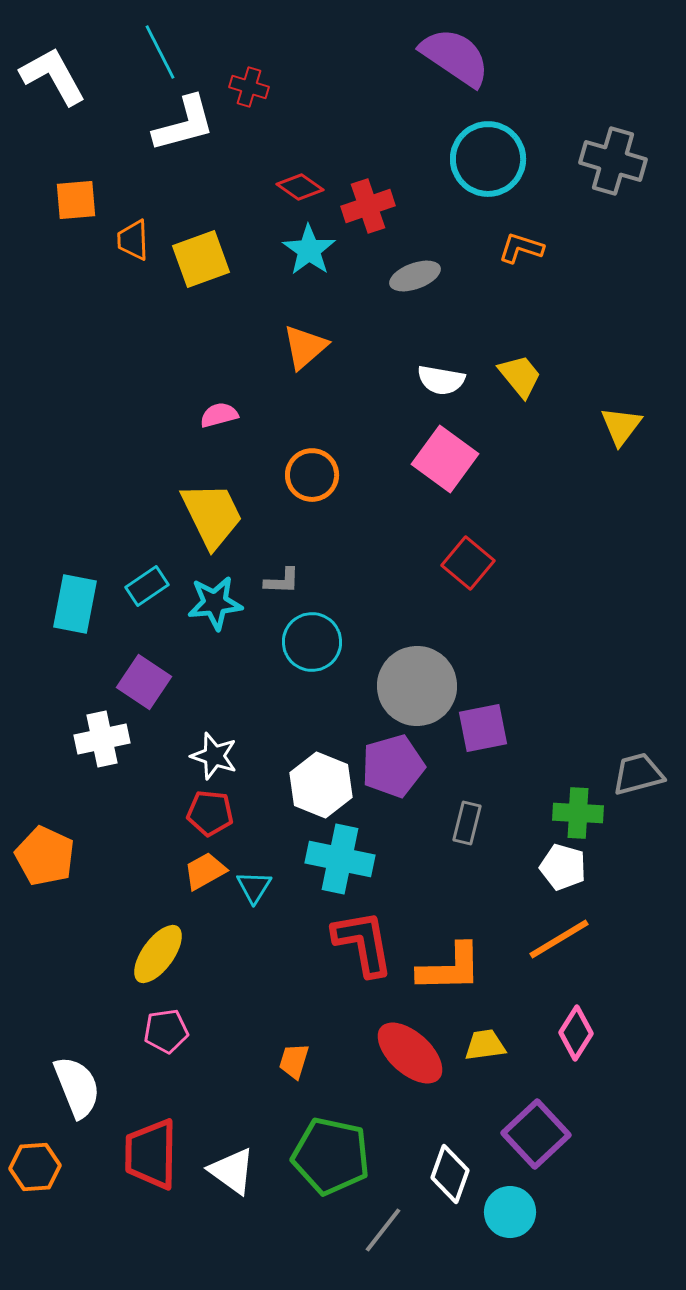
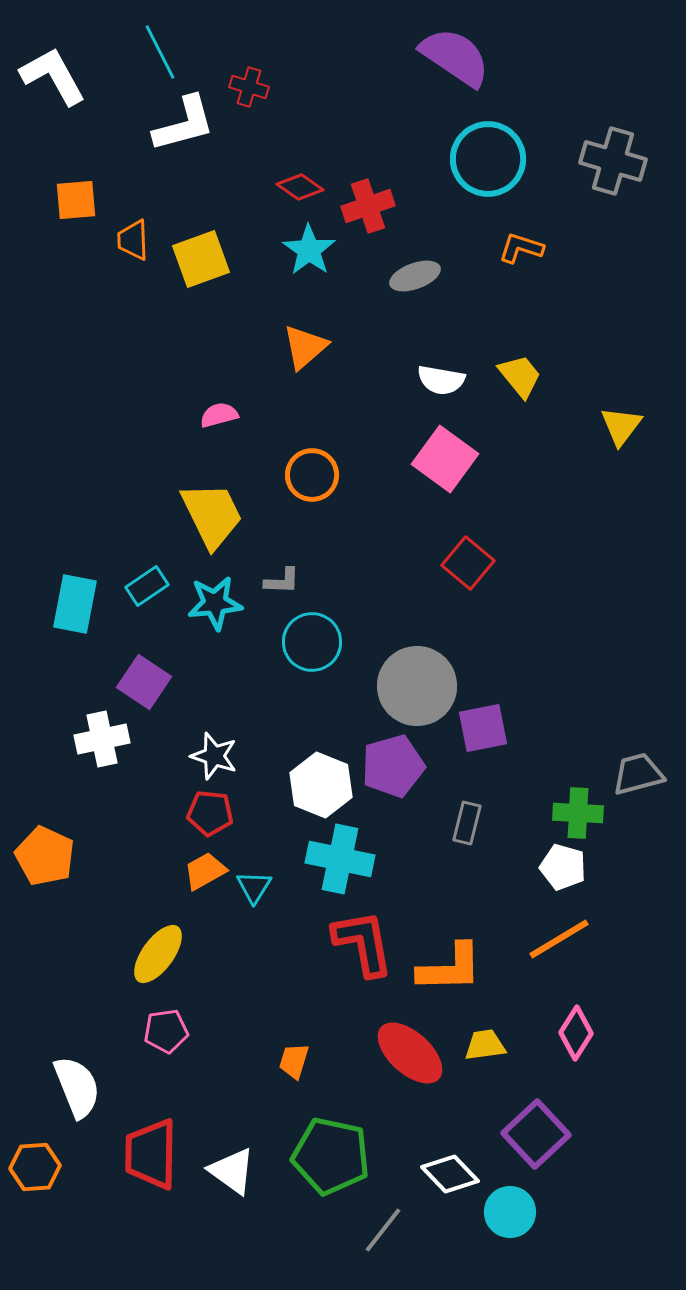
white diamond at (450, 1174): rotated 64 degrees counterclockwise
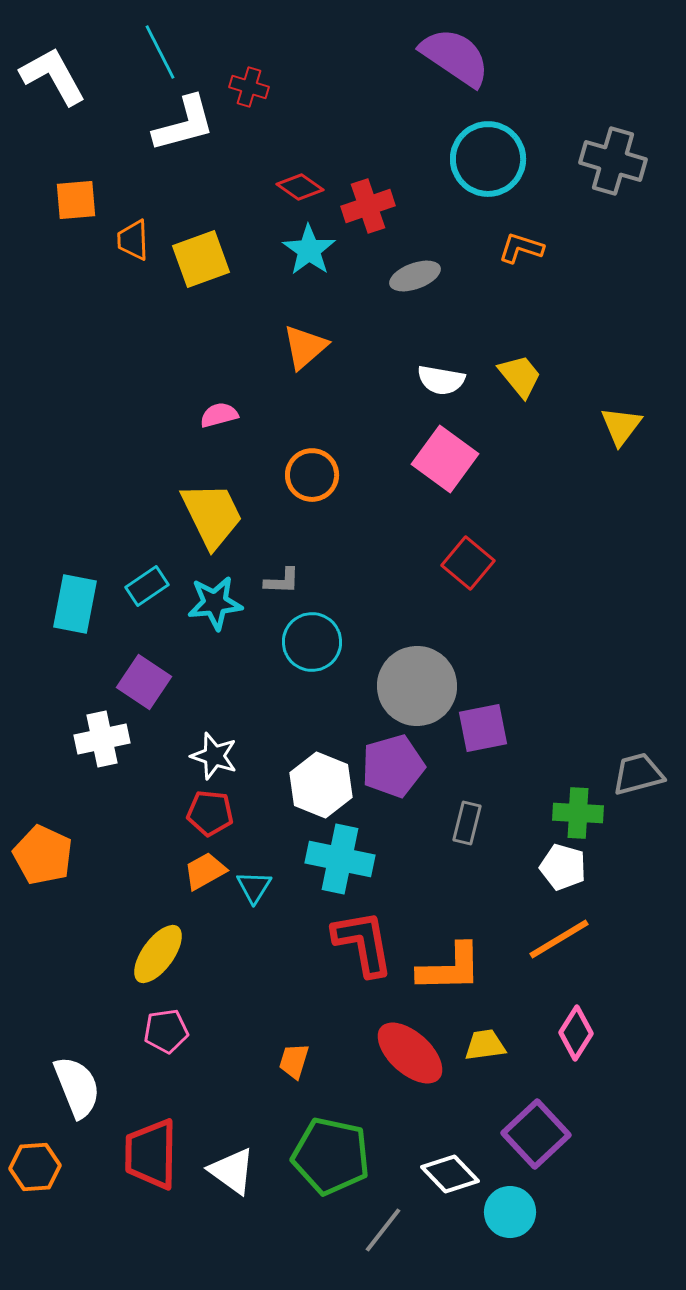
orange pentagon at (45, 856): moved 2 px left, 1 px up
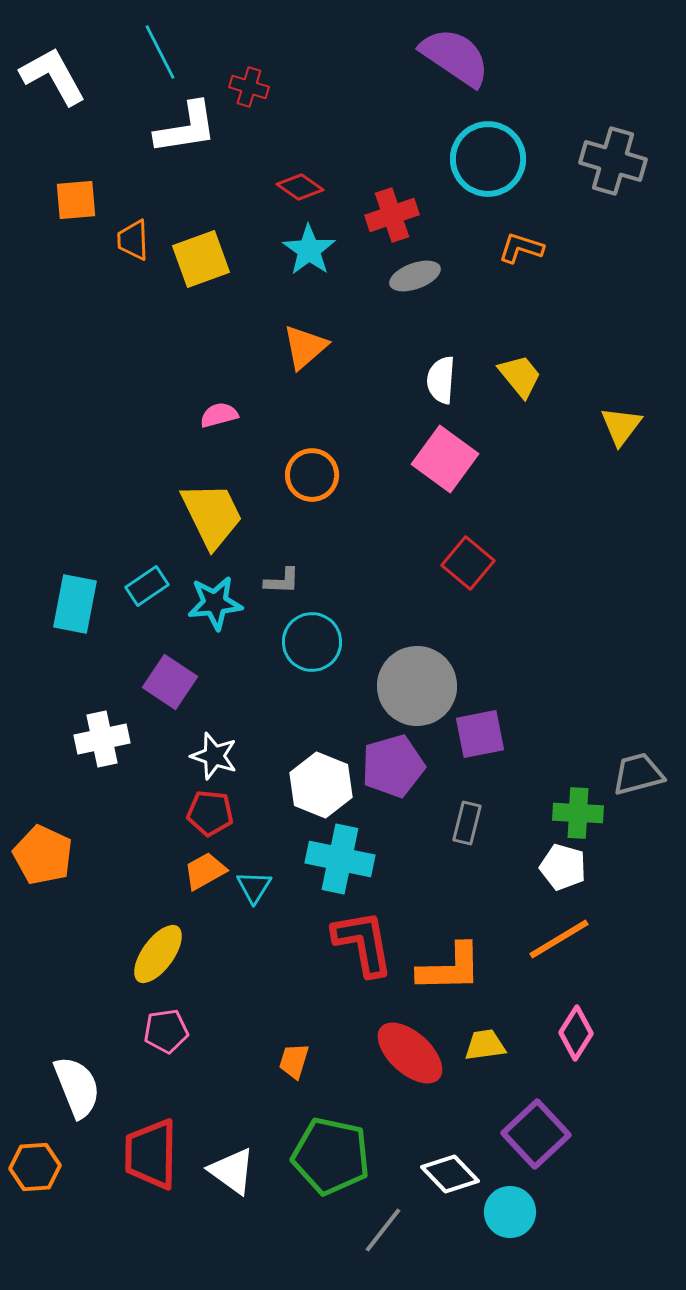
white L-shape at (184, 124): moved 2 px right, 4 px down; rotated 6 degrees clockwise
red cross at (368, 206): moved 24 px right, 9 px down
white semicircle at (441, 380): rotated 84 degrees clockwise
purple square at (144, 682): moved 26 px right
purple square at (483, 728): moved 3 px left, 6 px down
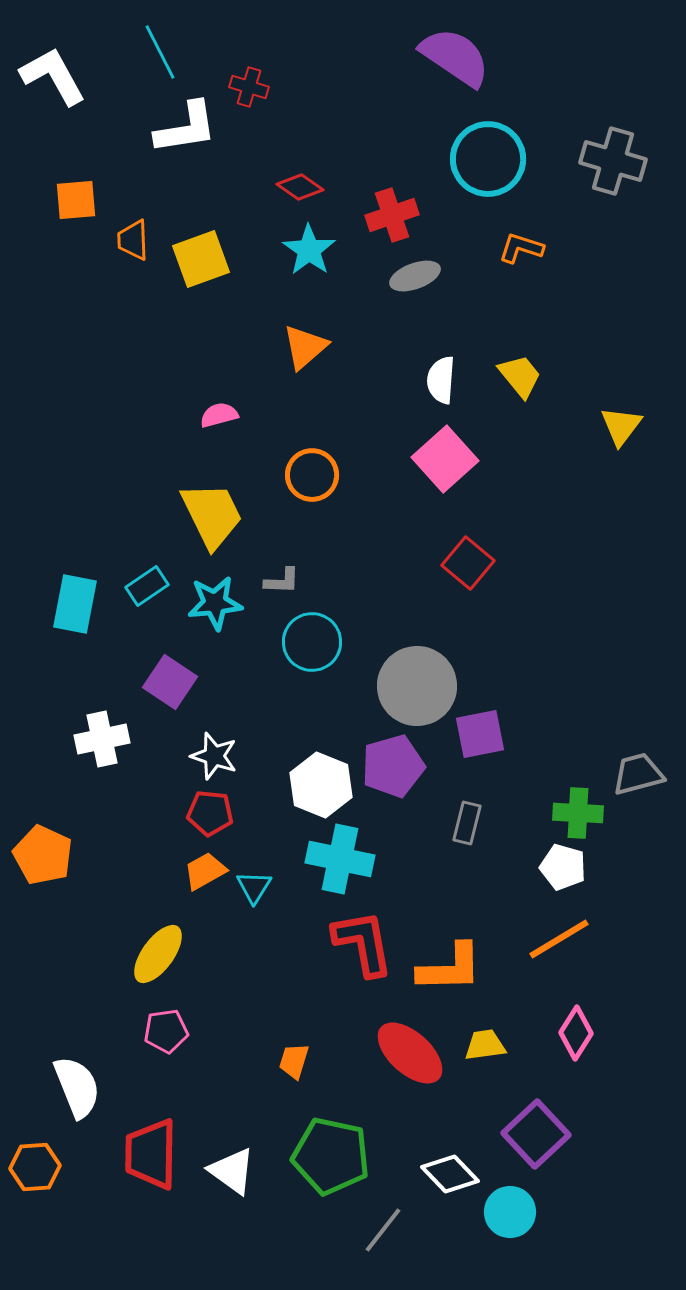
pink square at (445, 459): rotated 12 degrees clockwise
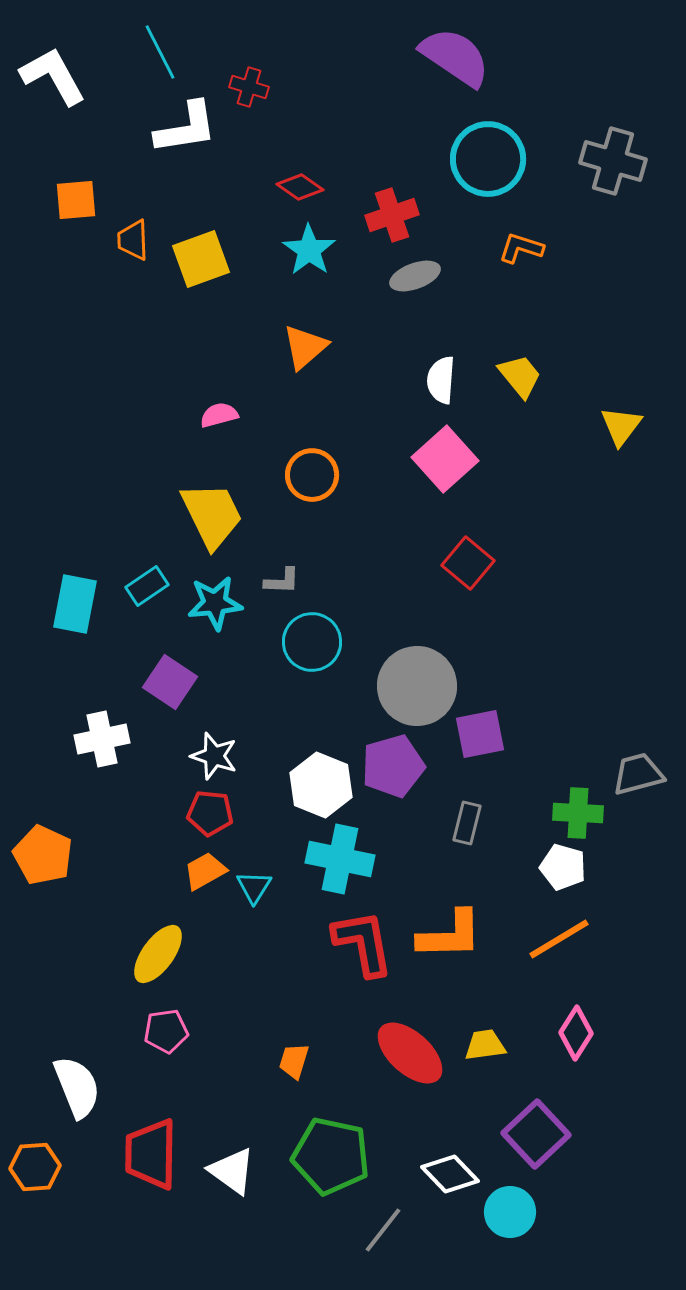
orange L-shape at (450, 968): moved 33 px up
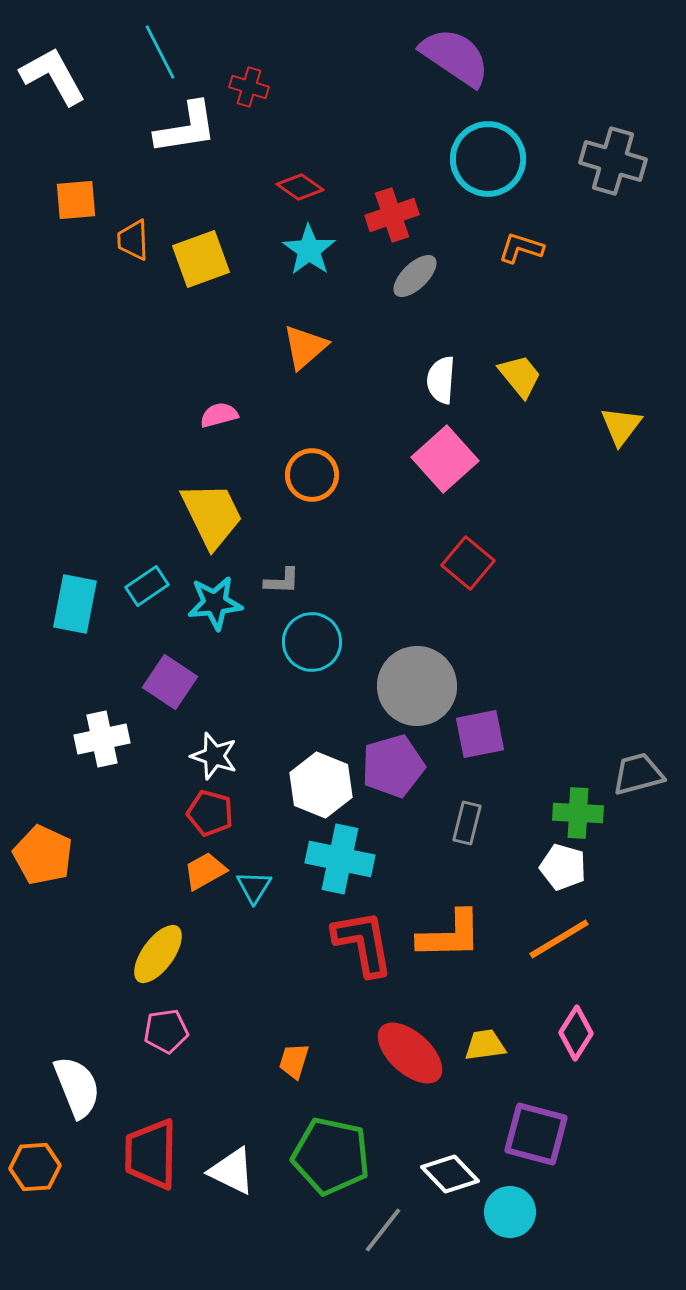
gray ellipse at (415, 276): rotated 24 degrees counterclockwise
red pentagon at (210, 813): rotated 9 degrees clockwise
purple square at (536, 1134): rotated 32 degrees counterclockwise
white triangle at (232, 1171): rotated 10 degrees counterclockwise
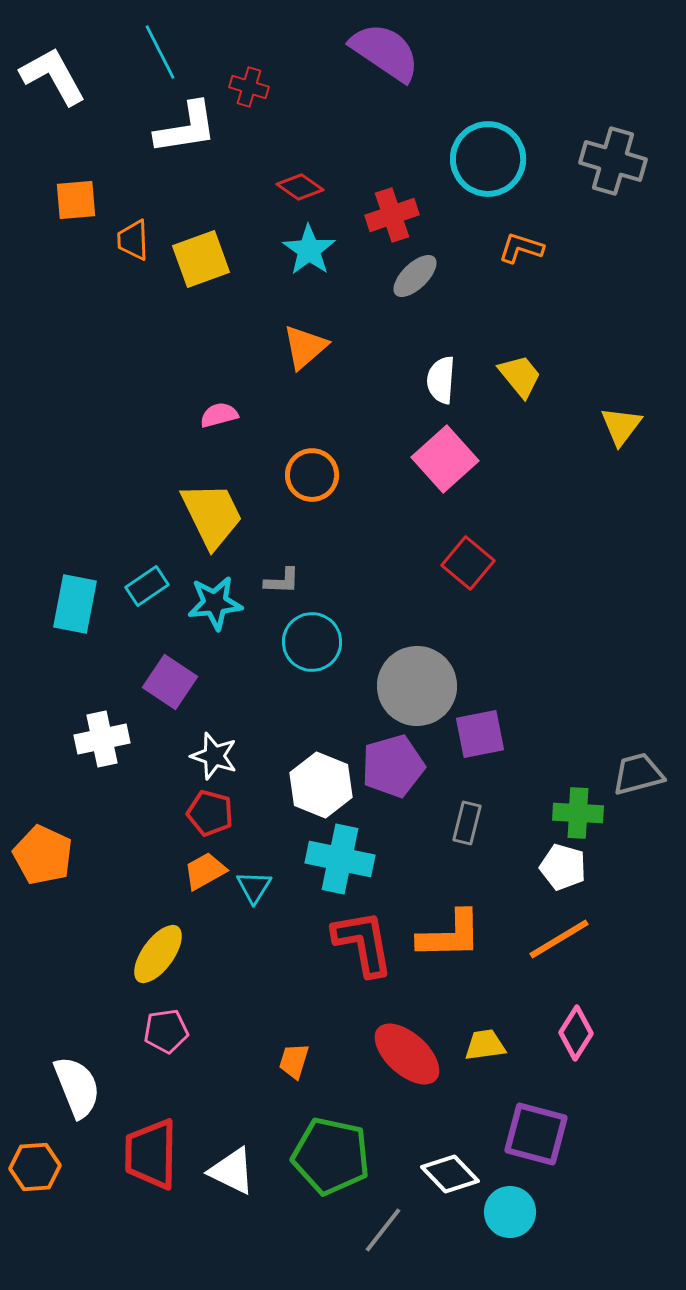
purple semicircle at (455, 57): moved 70 px left, 5 px up
red ellipse at (410, 1053): moved 3 px left, 1 px down
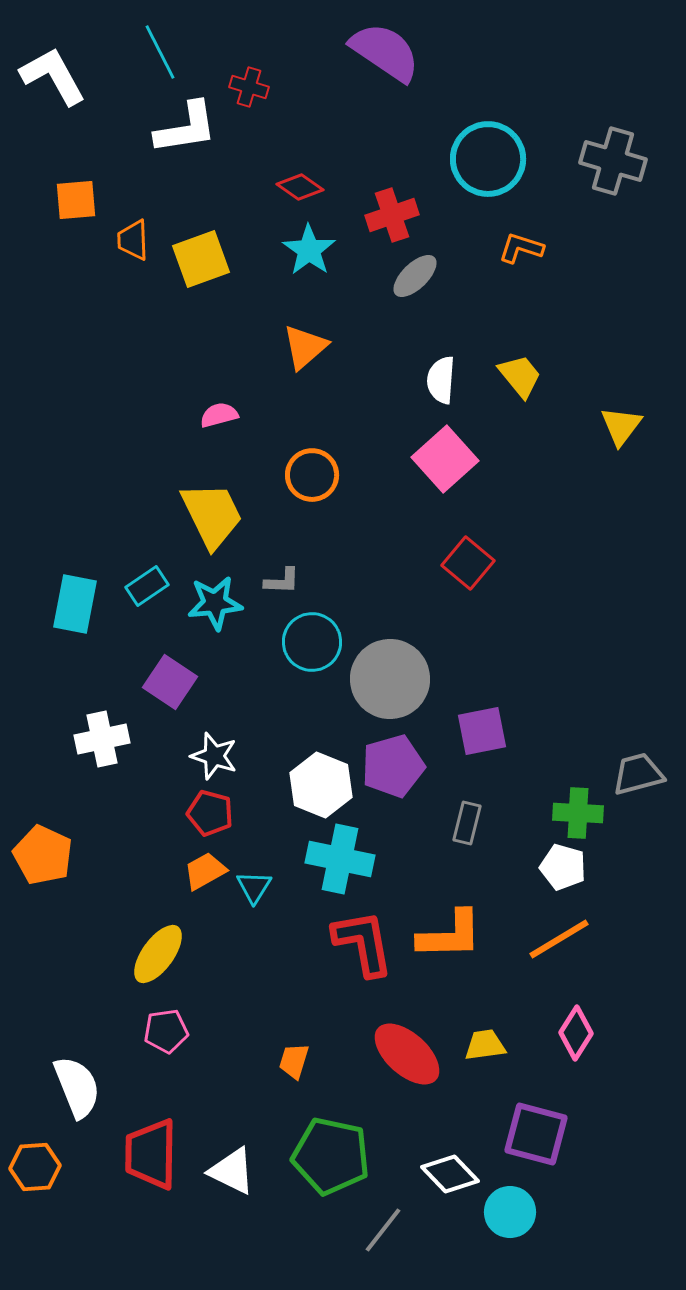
gray circle at (417, 686): moved 27 px left, 7 px up
purple square at (480, 734): moved 2 px right, 3 px up
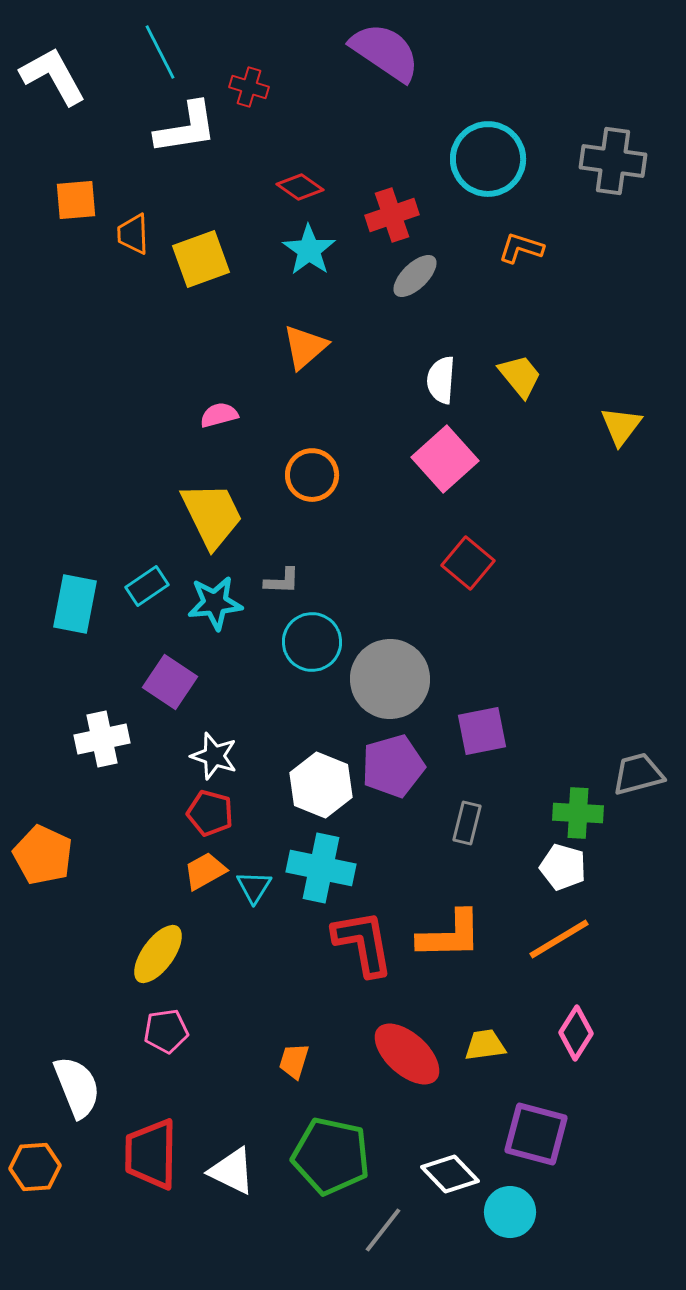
gray cross at (613, 161): rotated 8 degrees counterclockwise
orange trapezoid at (133, 240): moved 6 px up
cyan cross at (340, 859): moved 19 px left, 9 px down
